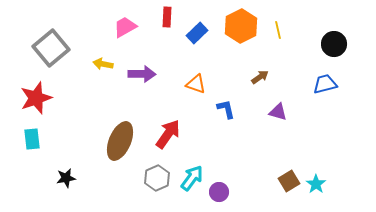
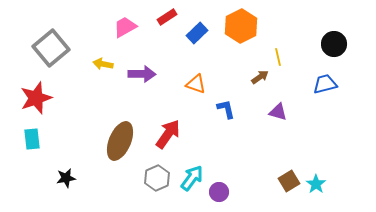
red rectangle: rotated 54 degrees clockwise
yellow line: moved 27 px down
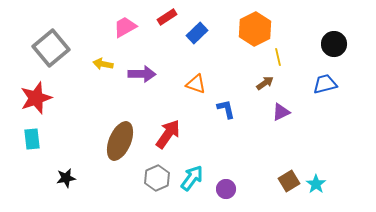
orange hexagon: moved 14 px right, 3 px down
brown arrow: moved 5 px right, 6 px down
purple triangle: moved 3 px right; rotated 42 degrees counterclockwise
purple circle: moved 7 px right, 3 px up
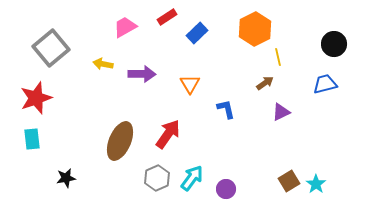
orange triangle: moved 6 px left; rotated 40 degrees clockwise
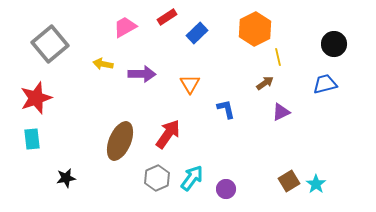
gray square: moved 1 px left, 4 px up
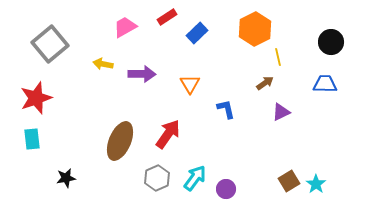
black circle: moved 3 px left, 2 px up
blue trapezoid: rotated 15 degrees clockwise
cyan arrow: moved 3 px right
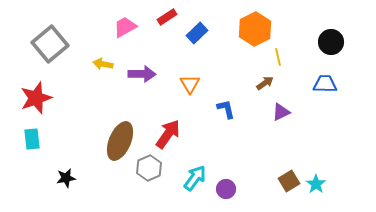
gray hexagon: moved 8 px left, 10 px up
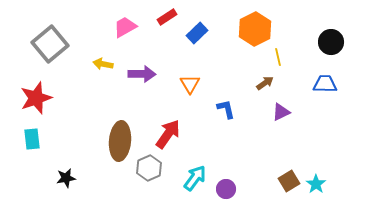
brown ellipse: rotated 18 degrees counterclockwise
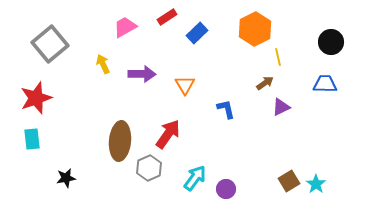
yellow arrow: rotated 54 degrees clockwise
orange triangle: moved 5 px left, 1 px down
purple triangle: moved 5 px up
